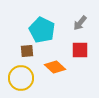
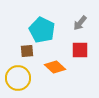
yellow circle: moved 3 px left
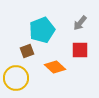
cyan pentagon: rotated 25 degrees clockwise
brown square: rotated 16 degrees counterclockwise
yellow circle: moved 2 px left
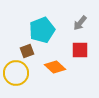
yellow circle: moved 5 px up
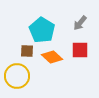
cyan pentagon: rotated 20 degrees counterclockwise
brown square: rotated 24 degrees clockwise
orange diamond: moved 3 px left, 10 px up
yellow circle: moved 1 px right, 3 px down
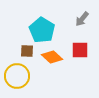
gray arrow: moved 2 px right, 4 px up
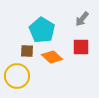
red square: moved 1 px right, 3 px up
